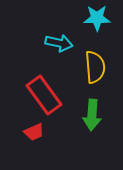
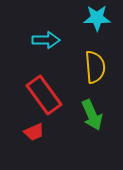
cyan arrow: moved 13 px left, 3 px up; rotated 12 degrees counterclockwise
green arrow: rotated 28 degrees counterclockwise
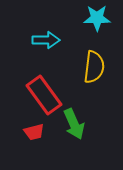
yellow semicircle: moved 1 px left; rotated 12 degrees clockwise
green arrow: moved 18 px left, 9 px down
red trapezoid: rotated 10 degrees clockwise
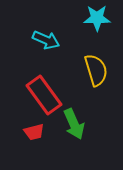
cyan arrow: rotated 24 degrees clockwise
yellow semicircle: moved 2 px right, 3 px down; rotated 24 degrees counterclockwise
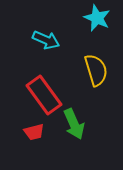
cyan star: rotated 24 degrees clockwise
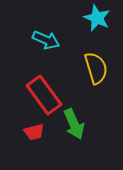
yellow semicircle: moved 2 px up
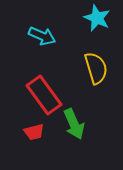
cyan arrow: moved 4 px left, 4 px up
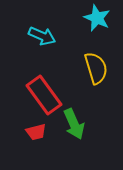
red trapezoid: moved 2 px right
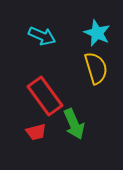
cyan star: moved 15 px down
red rectangle: moved 1 px right, 1 px down
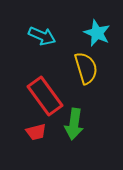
yellow semicircle: moved 10 px left
green arrow: rotated 32 degrees clockwise
